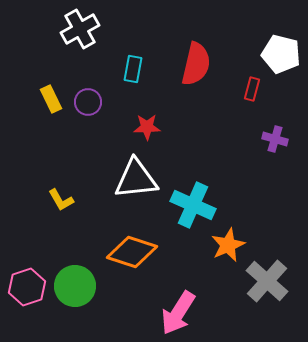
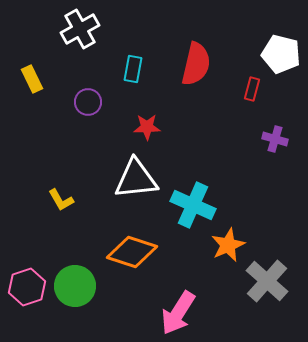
yellow rectangle: moved 19 px left, 20 px up
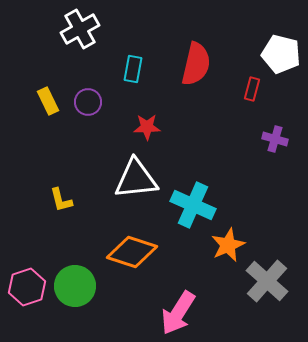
yellow rectangle: moved 16 px right, 22 px down
yellow L-shape: rotated 16 degrees clockwise
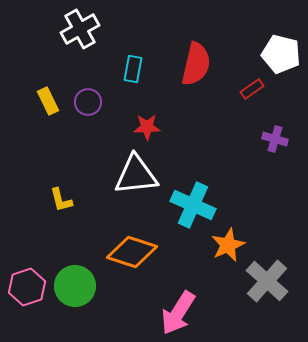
red rectangle: rotated 40 degrees clockwise
white triangle: moved 4 px up
